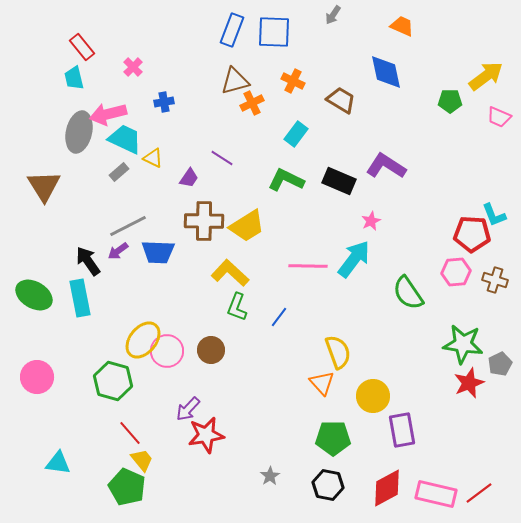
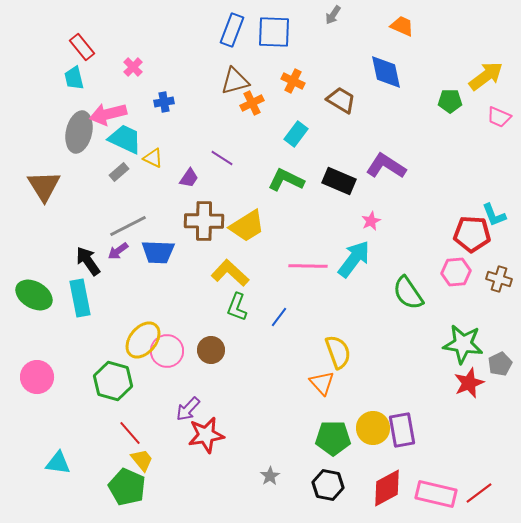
brown cross at (495, 280): moved 4 px right, 1 px up
yellow circle at (373, 396): moved 32 px down
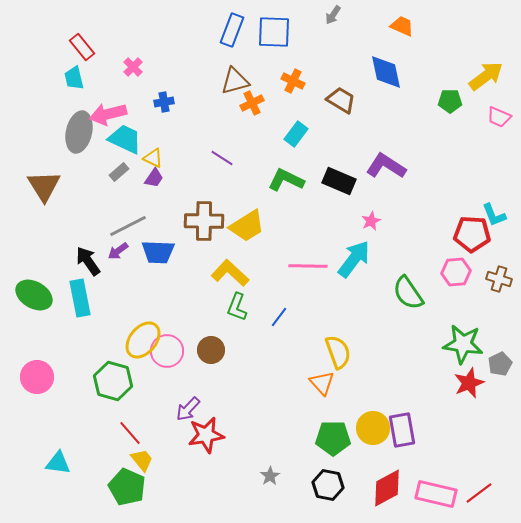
purple trapezoid at (189, 178): moved 35 px left
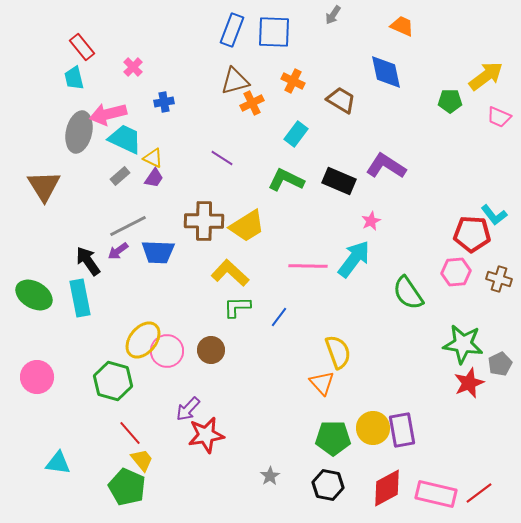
gray rectangle at (119, 172): moved 1 px right, 4 px down
cyan L-shape at (494, 215): rotated 16 degrees counterclockwise
green L-shape at (237, 307): rotated 68 degrees clockwise
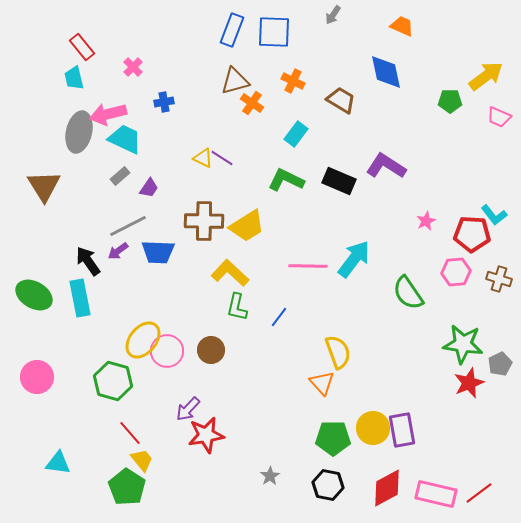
orange cross at (252, 103): rotated 30 degrees counterclockwise
yellow triangle at (153, 158): moved 50 px right
purple trapezoid at (154, 178): moved 5 px left, 10 px down
pink star at (371, 221): moved 55 px right
green L-shape at (237, 307): rotated 76 degrees counterclockwise
green pentagon at (127, 487): rotated 9 degrees clockwise
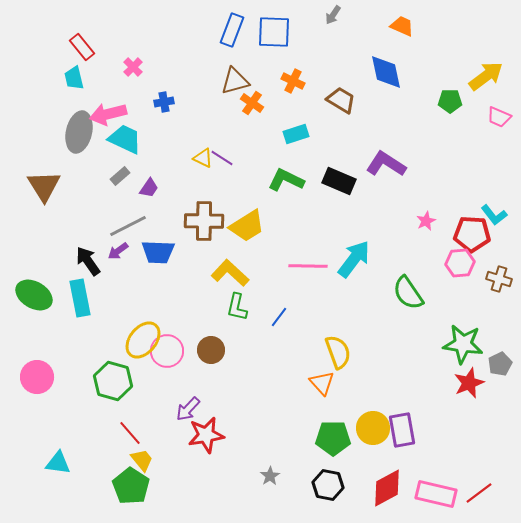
cyan rectangle at (296, 134): rotated 35 degrees clockwise
purple L-shape at (386, 166): moved 2 px up
pink hexagon at (456, 272): moved 4 px right, 9 px up
green pentagon at (127, 487): moved 4 px right, 1 px up
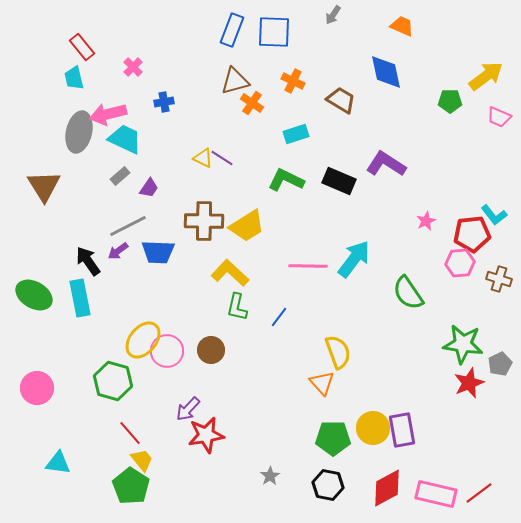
red pentagon at (472, 234): rotated 9 degrees counterclockwise
pink circle at (37, 377): moved 11 px down
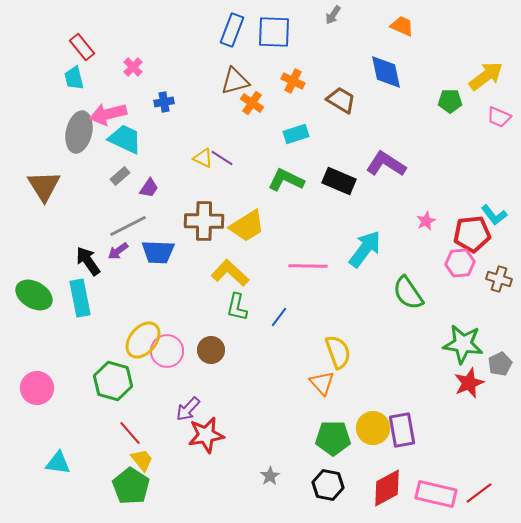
cyan arrow at (354, 259): moved 11 px right, 10 px up
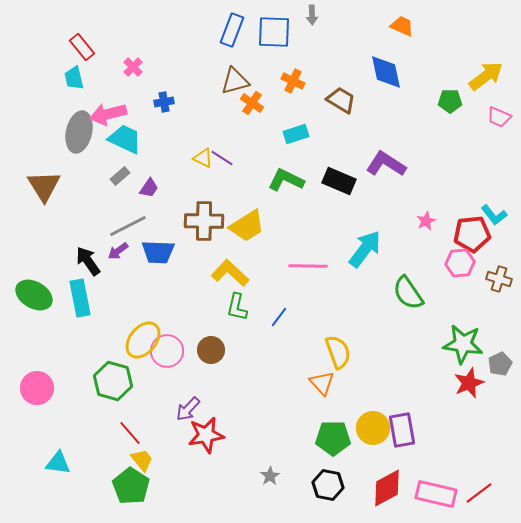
gray arrow at (333, 15): moved 21 px left; rotated 36 degrees counterclockwise
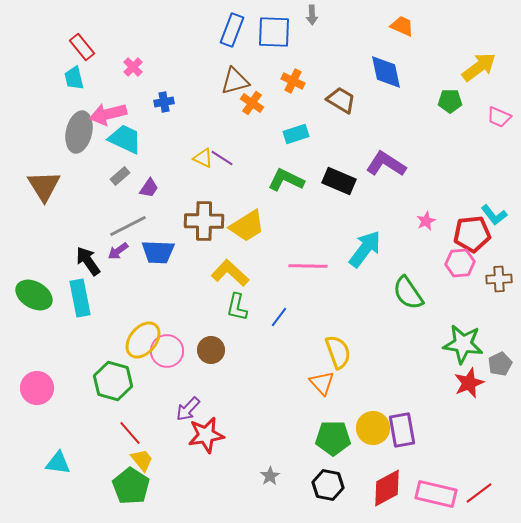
yellow arrow at (486, 76): moved 7 px left, 9 px up
brown cross at (499, 279): rotated 20 degrees counterclockwise
